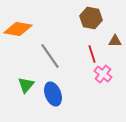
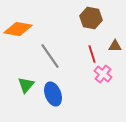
brown triangle: moved 5 px down
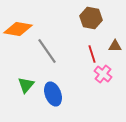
gray line: moved 3 px left, 5 px up
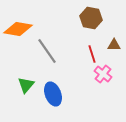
brown triangle: moved 1 px left, 1 px up
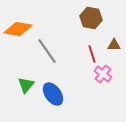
blue ellipse: rotated 15 degrees counterclockwise
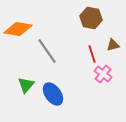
brown triangle: moved 1 px left; rotated 16 degrees counterclockwise
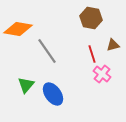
pink cross: moved 1 px left
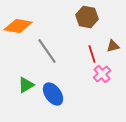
brown hexagon: moved 4 px left, 1 px up
orange diamond: moved 3 px up
brown triangle: moved 1 px down
pink cross: rotated 12 degrees clockwise
green triangle: rotated 18 degrees clockwise
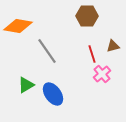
brown hexagon: moved 1 px up; rotated 10 degrees counterclockwise
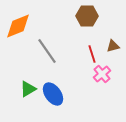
orange diamond: rotated 32 degrees counterclockwise
green triangle: moved 2 px right, 4 px down
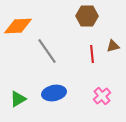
orange diamond: rotated 20 degrees clockwise
red line: rotated 12 degrees clockwise
pink cross: moved 22 px down
green triangle: moved 10 px left, 10 px down
blue ellipse: moved 1 px right, 1 px up; rotated 65 degrees counterclockwise
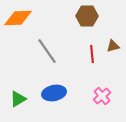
orange diamond: moved 8 px up
